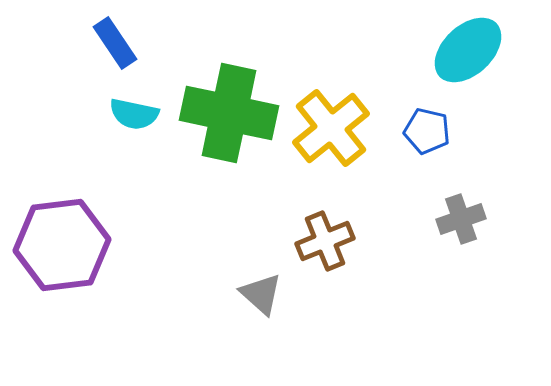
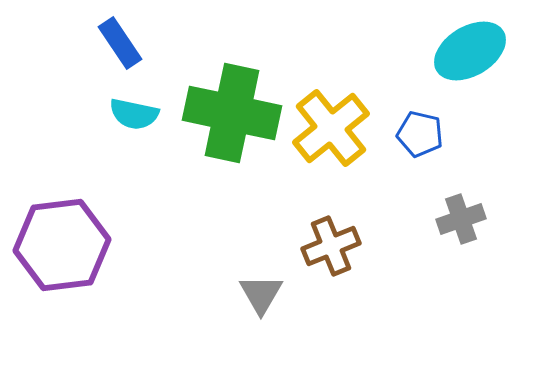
blue rectangle: moved 5 px right
cyan ellipse: moved 2 px right, 1 px down; rotated 12 degrees clockwise
green cross: moved 3 px right
blue pentagon: moved 7 px left, 3 px down
brown cross: moved 6 px right, 5 px down
gray triangle: rotated 18 degrees clockwise
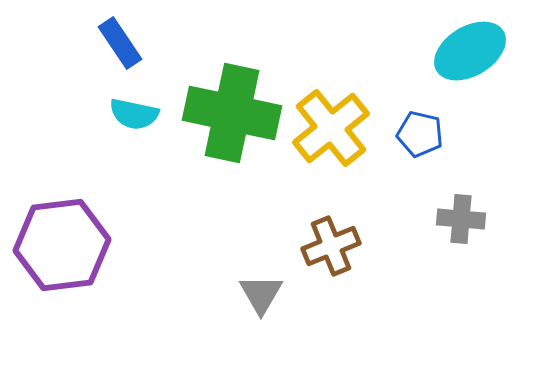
gray cross: rotated 24 degrees clockwise
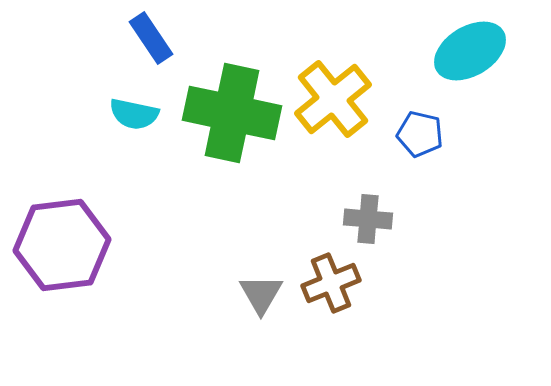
blue rectangle: moved 31 px right, 5 px up
yellow cross: moved 2 px right, 29 px up
gray cross: moved 93 px left
brown cross: moved 37 px down
